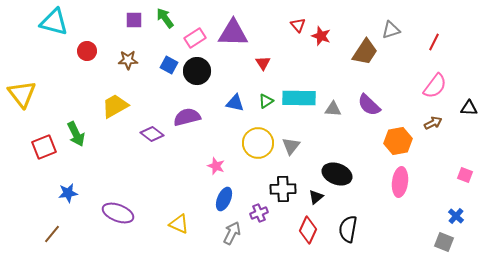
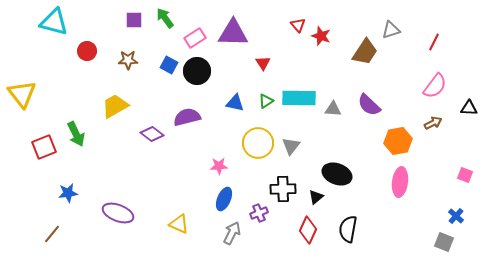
pink star at (216, 166): moved 3 px right; rotated 24 degrees counterclockwise
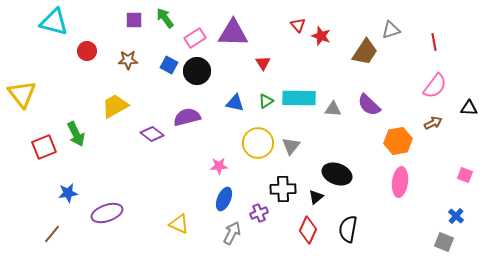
red line at (434, 42): rotated 36 degrees counterclockwise
purple ellipse at (118, 213): moved 11 px left; rotated 40 degrees counterclockwise
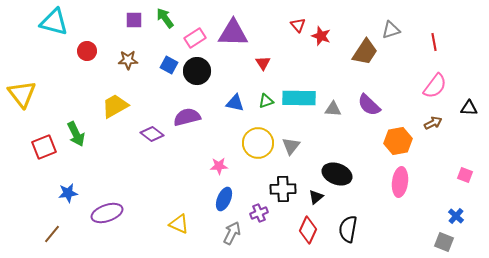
green triangle at (266, 101): rotated 14 degrees clockwise
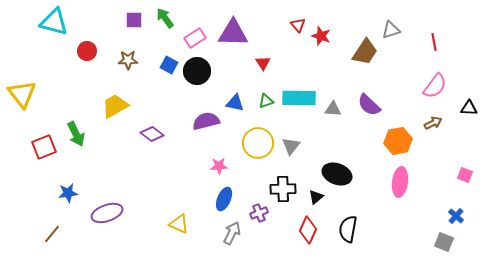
purple semicircle at (187, 117): moved 19 px right, 4 px down
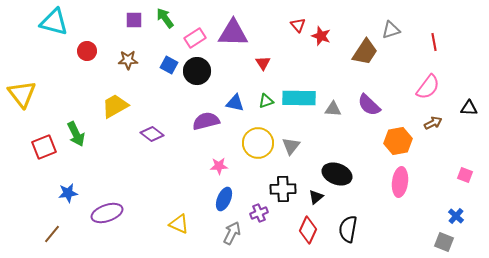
pink semicircle at (435, 86): moved 7 px left, 1 px down
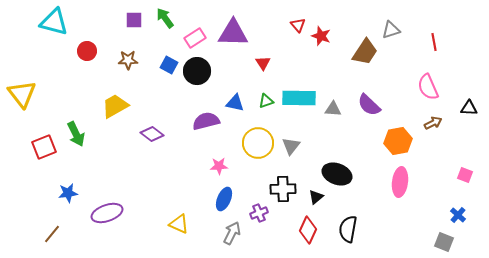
pink semicircle at (428, 87): rotated 120 degrees clockwise
blue cross at (456, 216): moved 2 px right, 1 px up
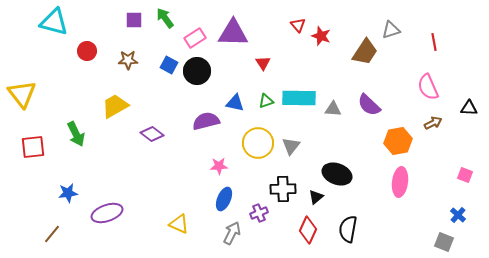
red square at (44, 147): moved 11 px left; rotated 15 degrees clockwise
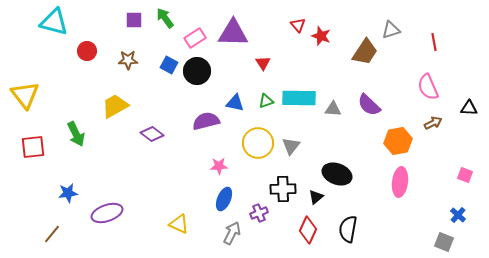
yellow triangle at (22, 94): moved 3 px right, 1 px down
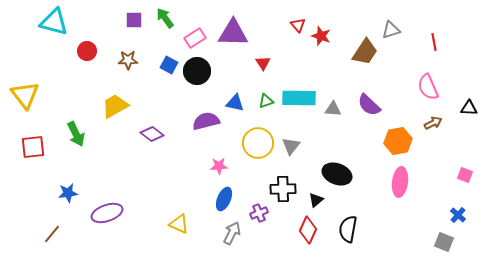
black triangle at (316, 197): moved 3 px down
